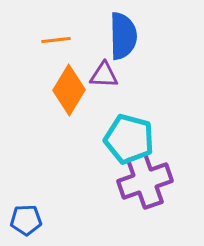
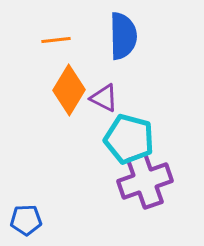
purple triangle: moved 23 px down; rotated 24 degrees clockwise
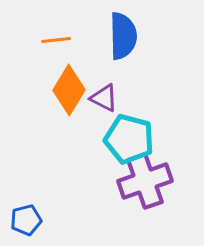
blue pentagon: rotated 12 degrees counterclockwise
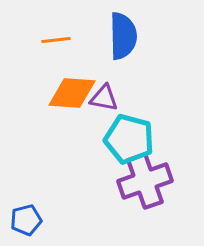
orange diamond: moved 3 px right, 3 px down; rotated 63 degrees clockwise
purple triangle: rotated 16 degrees counterclockwise
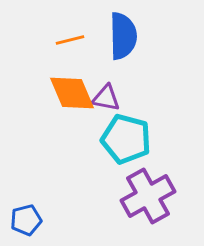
orange line: moved 14 px right; rotated 8 degrees counterclockwise
orange diamond: rotated 63 degrees clockwise
purple triangle: moved 2 px right
cyan pentagon: moved 3 px left
purple cross: moved 3 px right, 15 px down; rotated 10 degrees counterclockwise
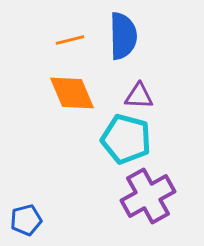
purple triangle: moved 33 px right, 2 px up; rotated 8 degrees counterclockwise
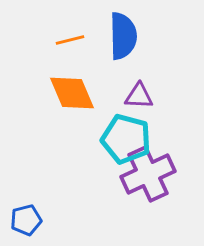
purple cross: moved 22 px up; rotated 4 degrees clockwise
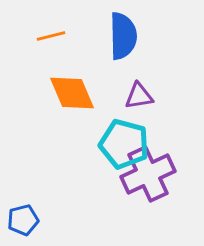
orange line: moved 19 px left, 4 px up
purple triangle: rotated 12 degrees counterclockwise
cyan pentagon: moved 2 px left, 5 px down
blue pentagon: moved 3 px left
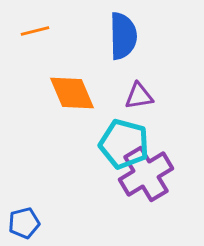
orange line: moved 16 px left, 5 px up
purple cross: moved 2 px left; rotated 6 degrees counterclockwise
blue pentagon: moved 1 px right, 3 px down
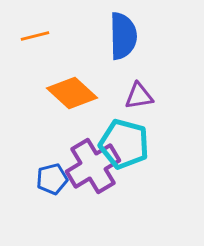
orange line: moved 5 px down
orange diamond: rotated 24 degrees counterclockwise
purple cross: moved 53 px left, 8 px up
blue pentagon: moved 28 px right, 44 px up
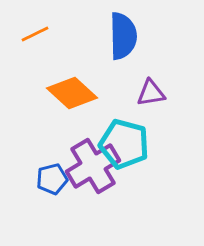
orange line: moved 2 px up; rotated 12 degrees counterclockwise
purple triangle: moved 12 px right, 3 px up
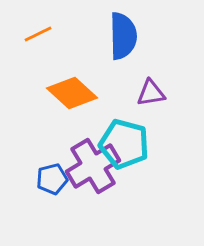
orange line: moved 3 px right
